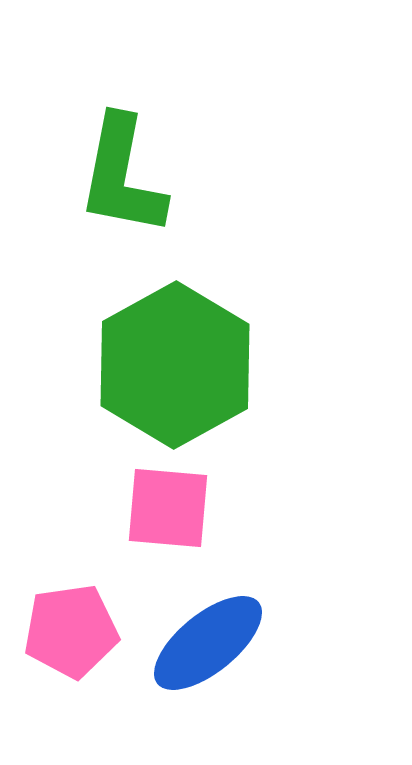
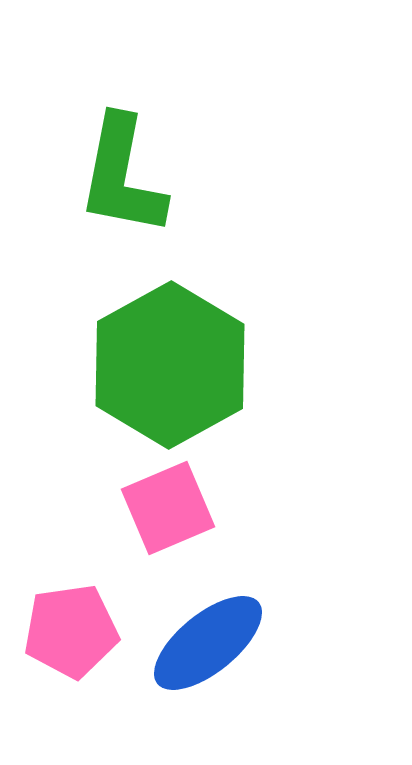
green hexagon: moved 5 px left
pink square: rotated 28 degrees counterclockwise
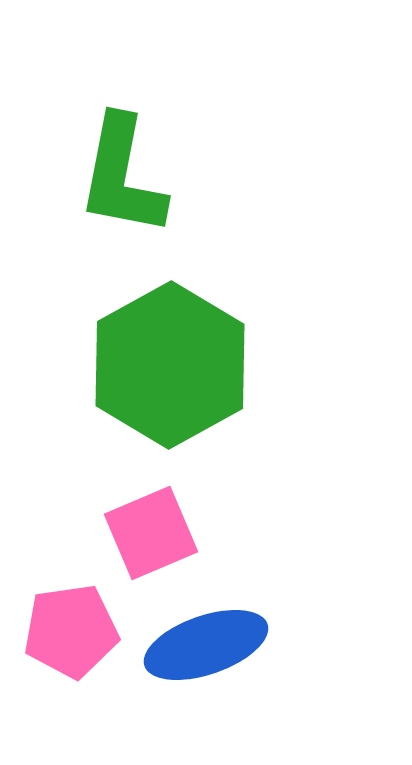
pink square: moved 17 px left, 25 px down
blue ellipse: moved 2 px left, 2 px down; rotated 20 degrees clockwise
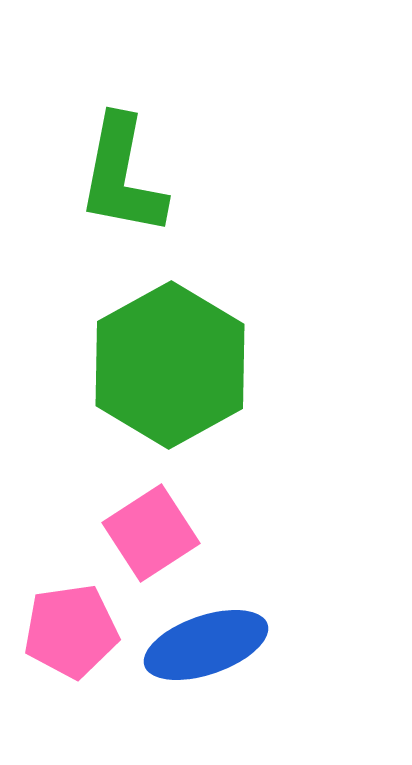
pink square: rotated 10 degrees counterclockwise
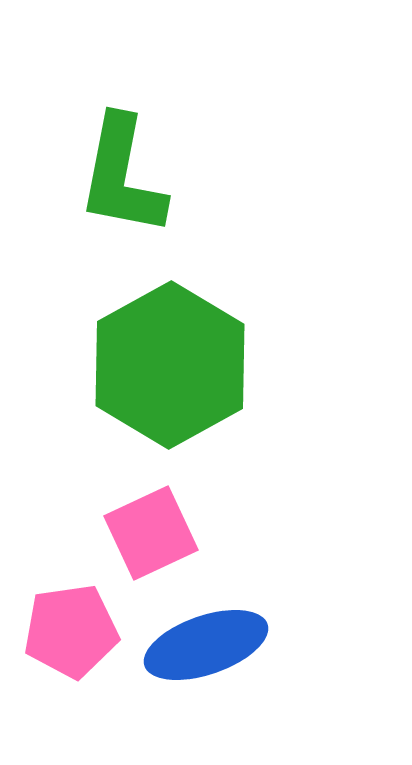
pink square: rotated 8 degrees clockwise
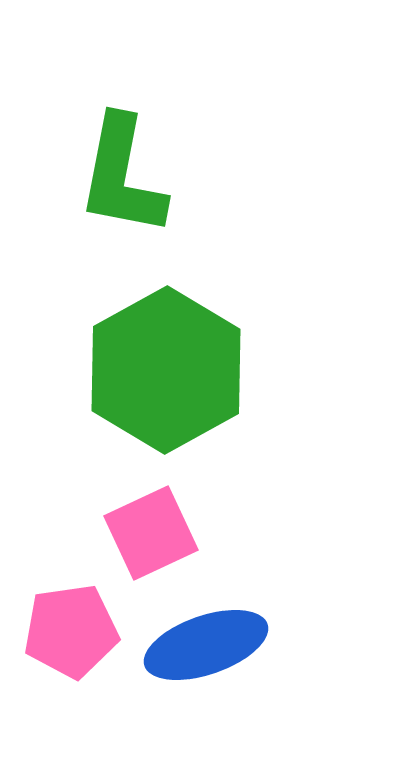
green hexagon: moved 4 px left, 5 px down
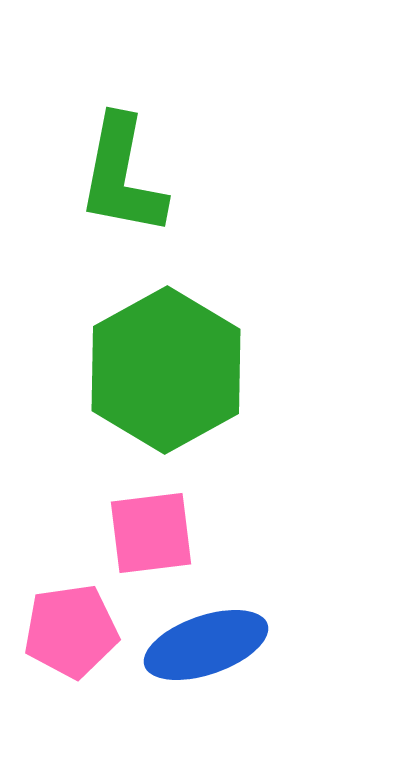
pink square: rotated 18 degrees clockwise
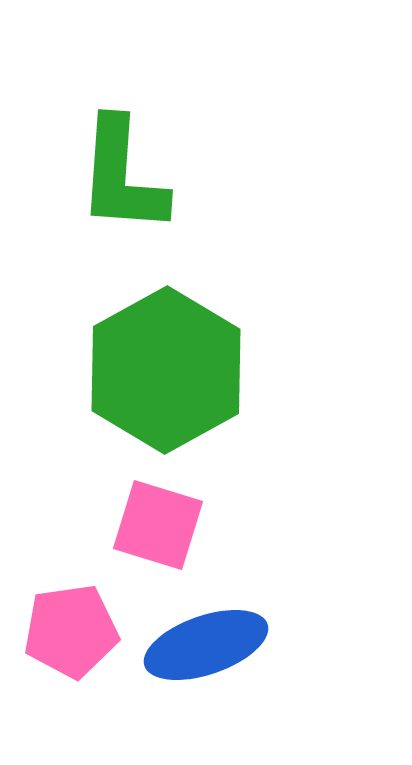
green L-shape: rotated 7 degrees counterclockwise
pink square: moved 7 px right, 8 px up; rotated 24 degrees clockwise
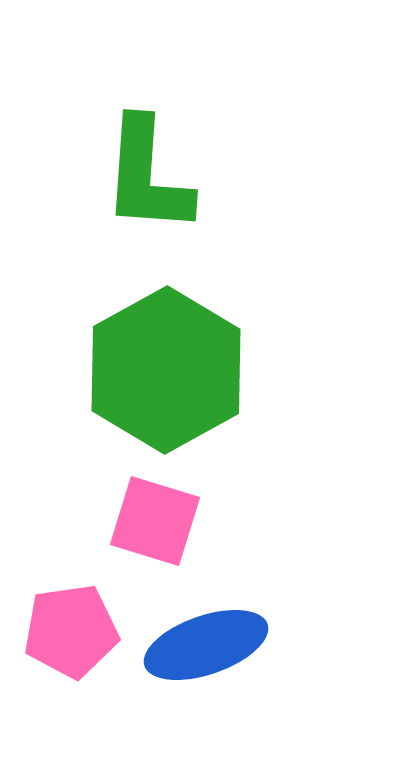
green L-shape: moved 25 px right
pink square: moved 3 px left, 4 px up
